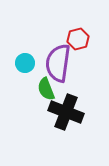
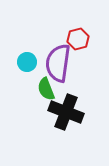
cyan circle: moved 2 px right, 1 px up
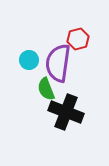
cyan circle: moved 2 px right, 2 px up
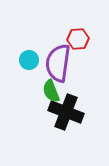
red hexagon: rotated 10 degrees clockwise
green semicircle: moved 5 px right, 2 px down
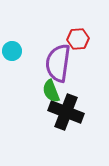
cyan circle: moved 17 px left, 9 px up
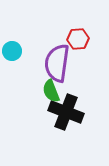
purple semicircle: moved 1 px left
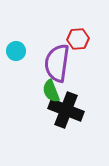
cyan circle: moved 4 px right
black cross: moved 2 px up
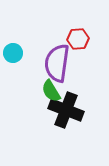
cyan circle: moved 3 px left, 2 px down
green semicircle: rotated 10 degrees counterclockwise
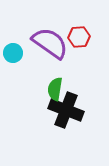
red hexagon: moved 1 px right, 2 px up
purple semicircle: moved 7 px left, 20 px up; rotated 117 degrees clockwise
green semicircle: moved 4 px right, 2 px up; rotated 40 degrees clockwise
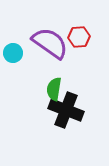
green semicircle: moved 1 px left
